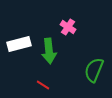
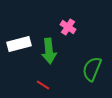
green semicircle: moved 2 px left, 1 px up
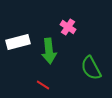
white rectangle: moved 1 px left, 2 px up
green semicircle: moved 1 px left, 1 px up; rotated 50 degrees counterclockwise
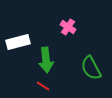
green arrow: moved 3 px left, 9 px down
red line: moved 1 px down
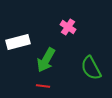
green arrow: rotated 35 degrees clockwise
red line: rotated 24 degrees counterclockwise
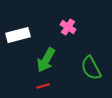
white rectangle: moved 7 px up
red line: rotated 24 degrees counterclockwise
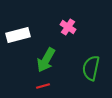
green semicircle: rotated 40 degrees clockwise
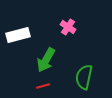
green semicircle: moved 7 px left, 9 px down
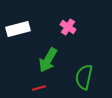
white rectangle: moved 6 px up
green arrow: moved 2 px right
red line: moved 4 px left, 2 px down
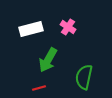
white rectangle: moved 13 px right
